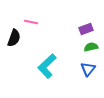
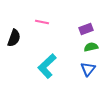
pink line: moved 11 px right
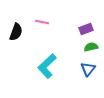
black semicircle: moved 2 px right, 6 px up
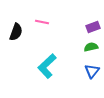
purple rectangle: moved 7 px right, 2 px up
blue triangle: moved 4 px right, 2 px down
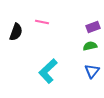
green semicircle: moved 1 px left, 1 px up
cyan L-shape: moved 1 px right, 5 px down
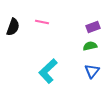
black semicircle: moved 3 px left, 5 px up
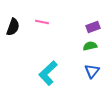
cyan L-shape: moved 2 px down
